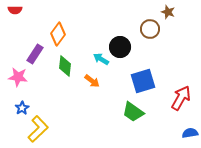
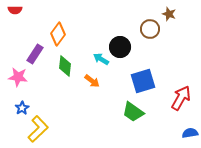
brown star: moved 1 px right, 2 px down
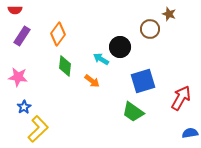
purple rectangle: moved 13 px left, 18 px up
blue star: moved 2 px right, 1 px up
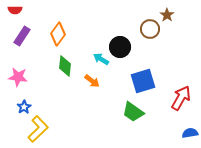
brown star: moved 2 px left, 1 px down; rotated 16 degrees clockwise
